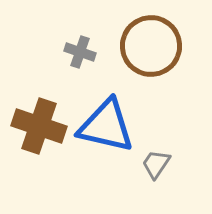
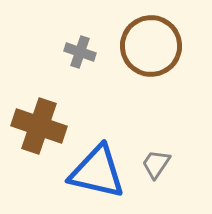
blue triangle: moved 9 px left, 46 px down
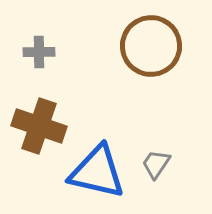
gray cross: moved 41 px left; rotated 20 degrees counterclockwise
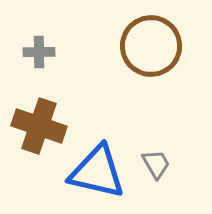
gray trapezoid: rotated 116 degrees clockwise
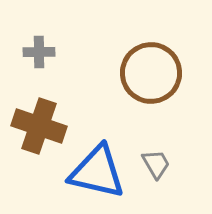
brown circle: moved 27 px down
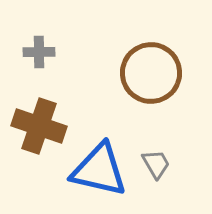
blue triangle: moved 2 px right, 2 px up
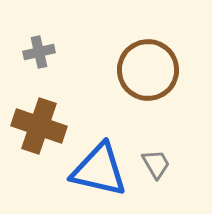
gray cross: rotated 12 degrees counterclockwise
brown circle: moved 3 px left, 3 px up
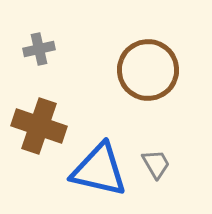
gray cross: moved 3 px up
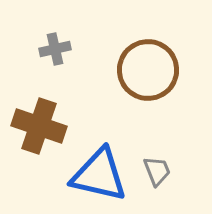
gray cross: moved 16 px right
gray trapezoid: moved 1 px right, 7 px down; rotated 8 degrees clockwise
blue triangle: moved 5 px down
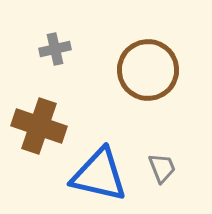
gray trapezoid: moved 5 px right, 3 px up
